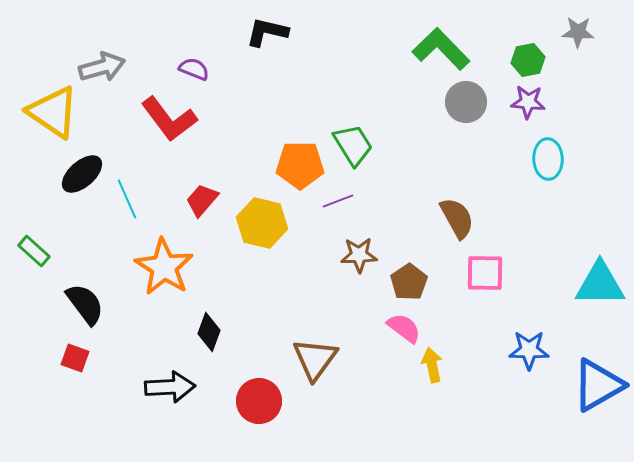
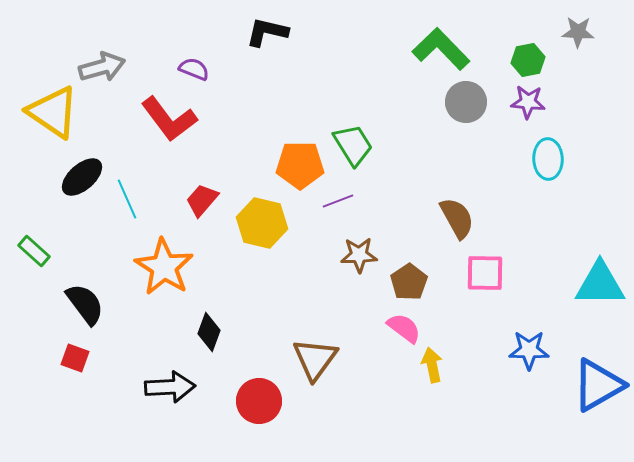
black ellipse: moved 3 px down
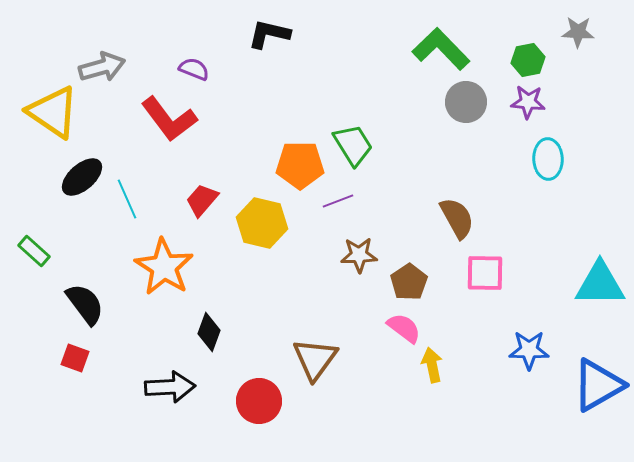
black L-shape: moved 2 px right, 2 px down
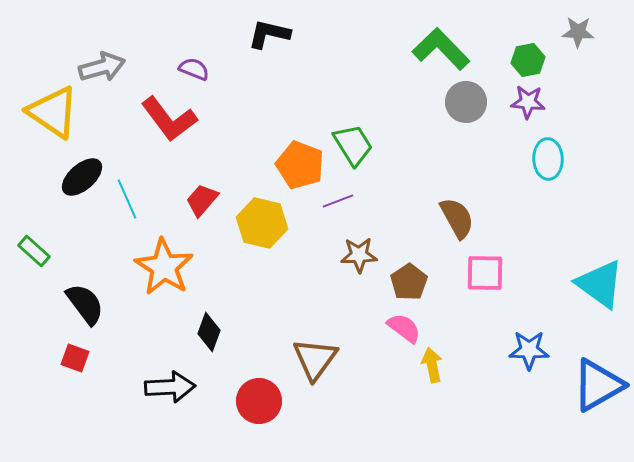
orange pentagon: rotated 21 degrees clockwise
cyan triangle: rotated 36 degrees clockwise
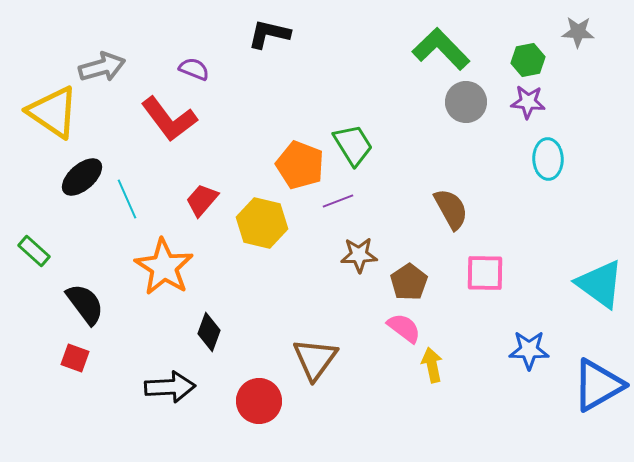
brown semicircle: moved 6 px left, 9 px up
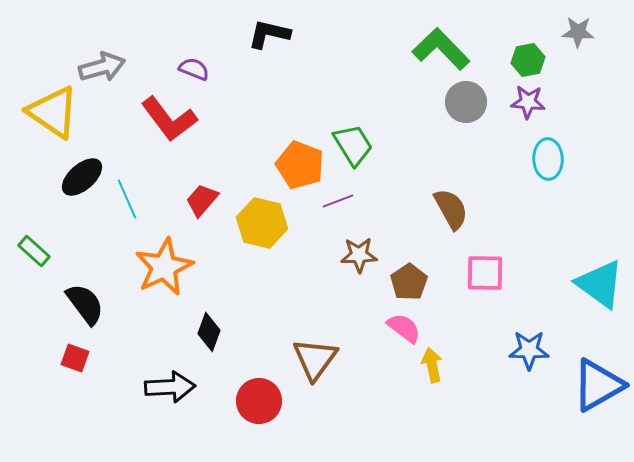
orange star: rotated 14 degrees clockwise
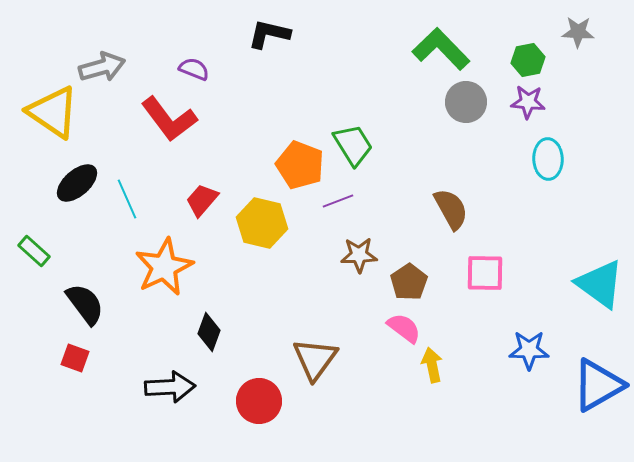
black ellipse: moved 5 px left, 6 px down
